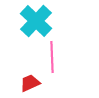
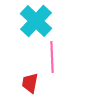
red trapezoid: rotated 55 degrees counterclockwise
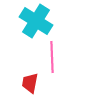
cyan cross: rotated 12 degrees counterclockwise
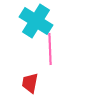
pink line: moved 2 px left, 8 px up
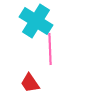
red trapezoid: rotated 45 degrees counterclockwise
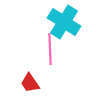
cyan cross: moved 28 px right, 1 px down
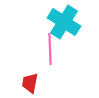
red trapezoid: rotated 45 degrees clockwise
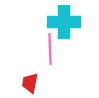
cyan cross: rotated 32 degrees counterclockwise
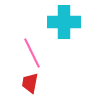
pink line: moved 18 px left, 4 px down; rotated 24 degrees counterclockwise
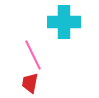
pink line: moved 1 px right, 2 px down
